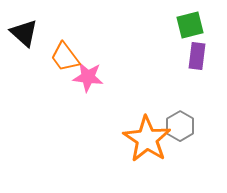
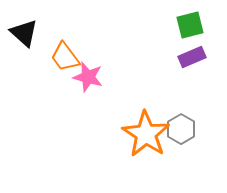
purple rectangle: moved 5 px left, 1 px down; rotated 60 degrees clockwise
pink star: rotated 8 degrees clockwise
gray hexagon: moved 1 px right, 3 px down
orange star: moved 1 px left, 5 px up
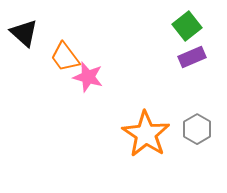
green square: moved 3 px left, 1 px down; rotated 24 degrees counterclockwise
gray hexagon: moved 16 px right
